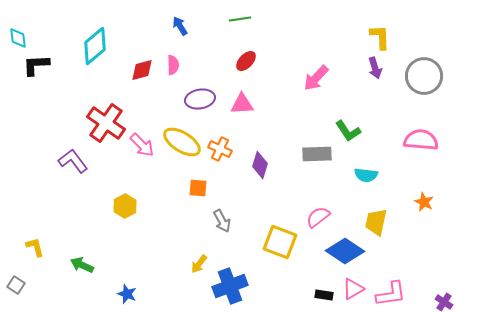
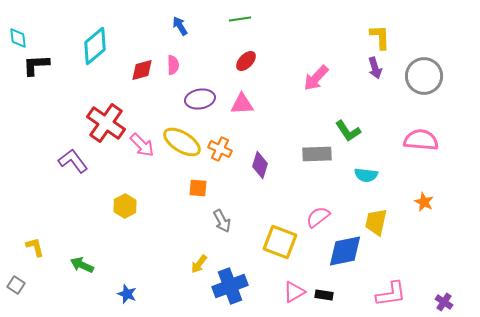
blue diamond at (345, 251): rotated 45 degrees counterclockwise
pink triangle at (353, 289): moved 59 px left, 3 px down
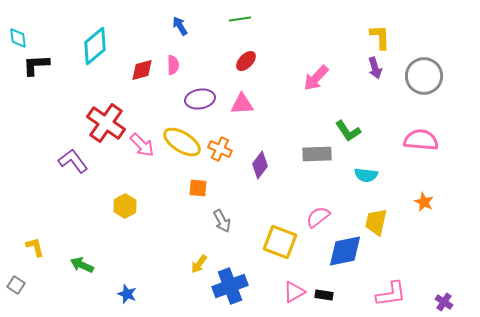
purple diamond at (260, 165): rotated 20 degrees clockwise
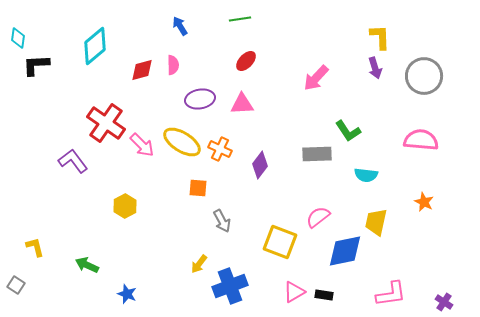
cyan diamond at (18, 38): rotated 15 degrees clockwise
green arrow at (82, 265): moved 5 px right
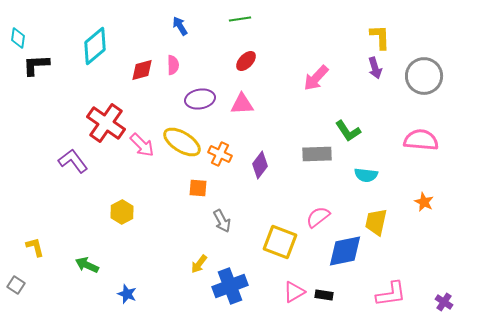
orange cross at (220, 149): moved 5 px down
yellow hexagon at (125, 206): moved 3 px left, 6 px down
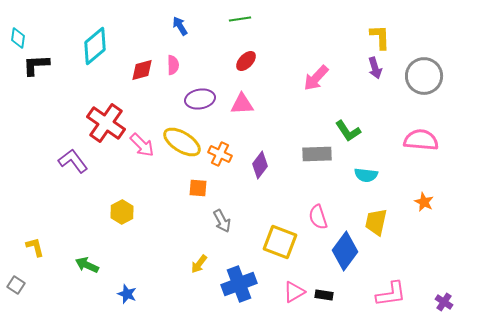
pink semicircle at (318, 217): rotated 70 degrees counterclockwise
blue diamond at (345, 251): rotated 42 degrees counterclockwise
blue cross at (230, 286): moved 9 px right, 2 px up
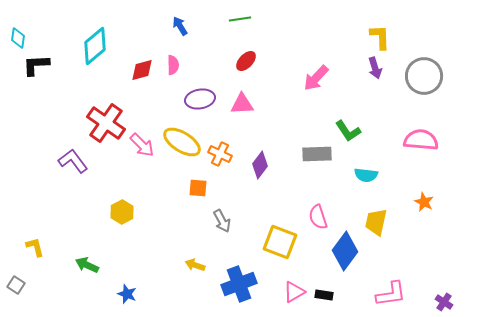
yellow arrow at (199, 264): moved 4 px left, 1 px down; rotated 72 degrees clockwise
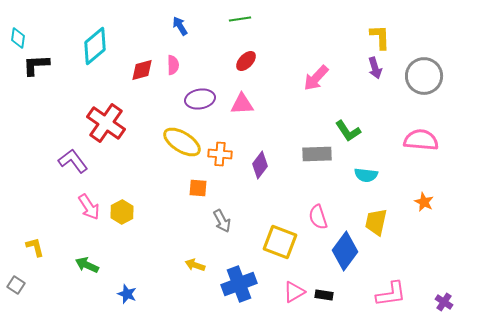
pink arrow at (142, 145): moved 53 px left, 62 px down; rotated 12 degrees clockwise
orange cross at (220, 154): rotated 20 degrees counterclockwise
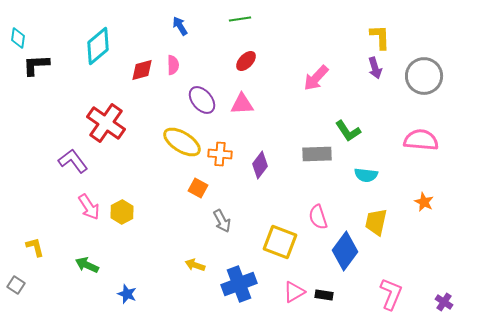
cyan diamond at (95, 46): moved 3 px right
purple ellipse at (200, 99): moved 2 px right, 1 px down; rotated 60 degrees clockwise
orange square at (198, 188): rotated 24 degrees clockwise
pink L-shape at (391, 294): rotated 60 degrees counterclockwise
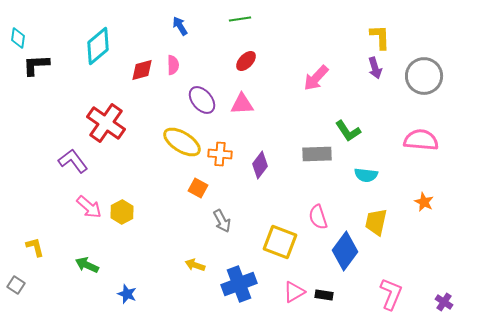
pink arrow at (89, 207): rotated 16 degrees counterclockwise
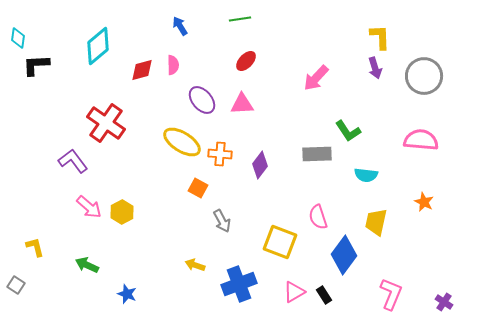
blue diamond at (345, 251): moved 1 px left, 4 px down
black rectangle at (324, 295): rotated 48 degrees clockwise
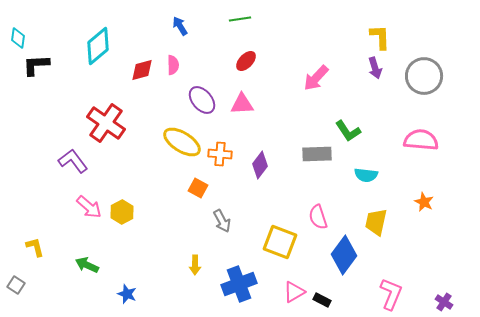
yellow arrow at (195, 265): rotated 108 degrees counterclockwise
black rectangle at (324, 295): moved 2 px left, 5 px down; rotated 30 degrees counterclockwise
